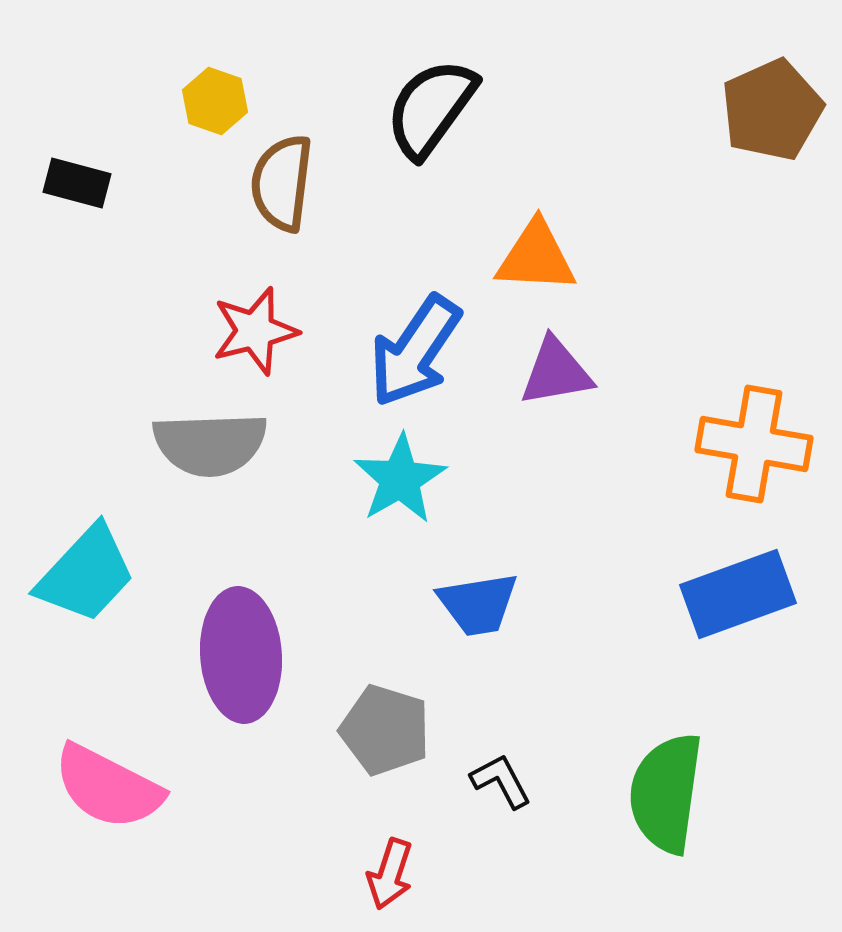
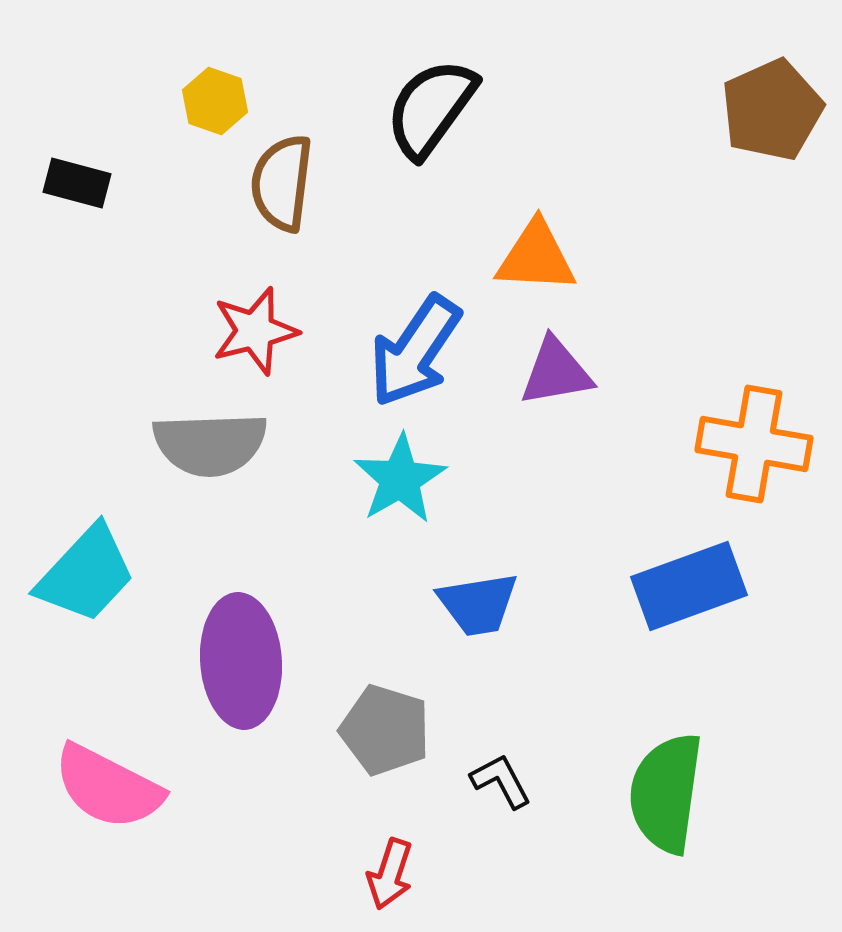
blue rectangle: moved 49 px left, 8 px up
purple ellipse: moved 6 px down
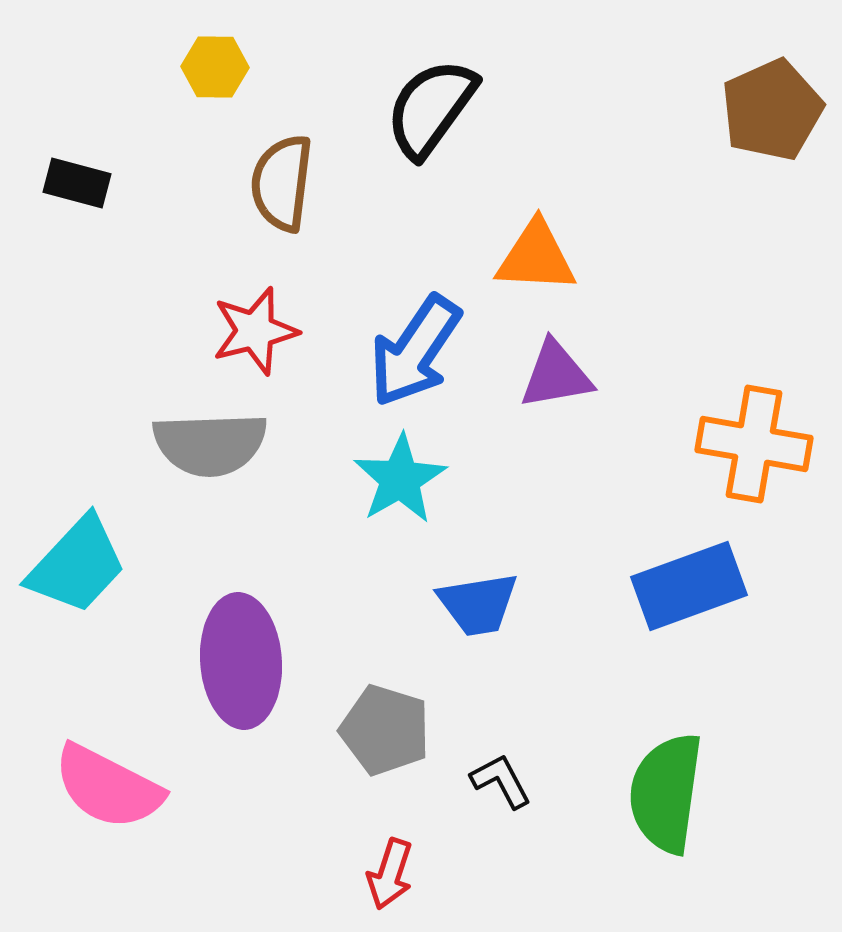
yellow hexagon: moved 34 px up; rotated 18 degrees counterclockwise
purple triangle: moved 3 px down
cyan trapezoid: moved 9 px left, 9 px up
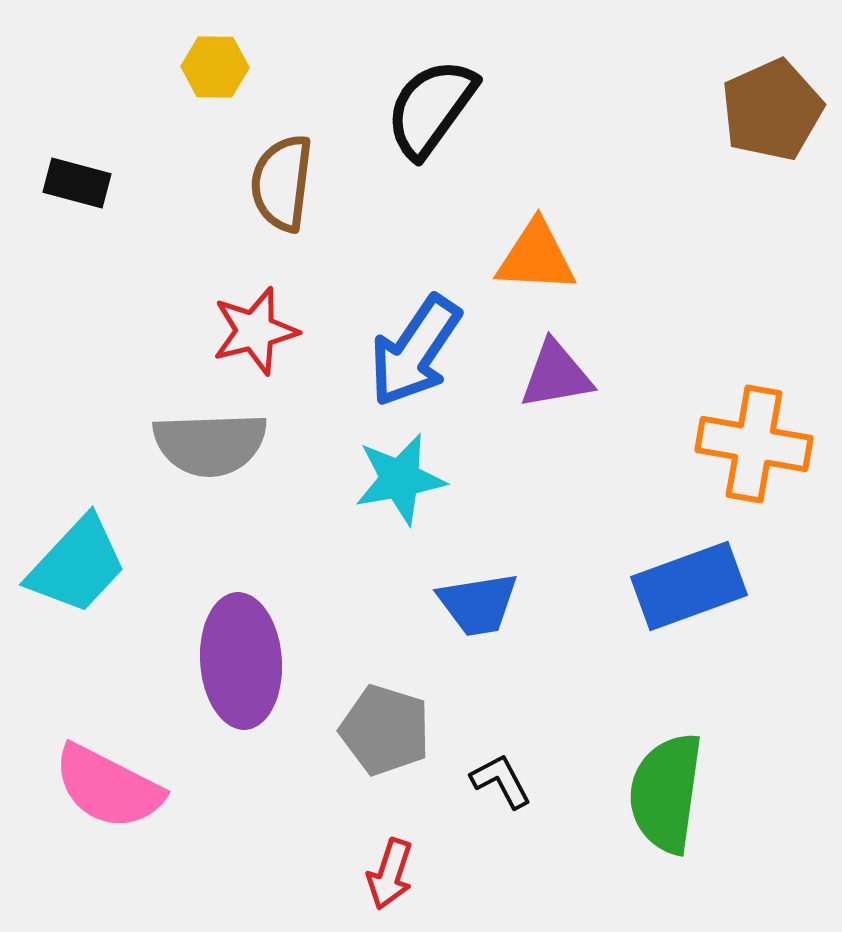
cyan star: rotated 20 degrees clockwise
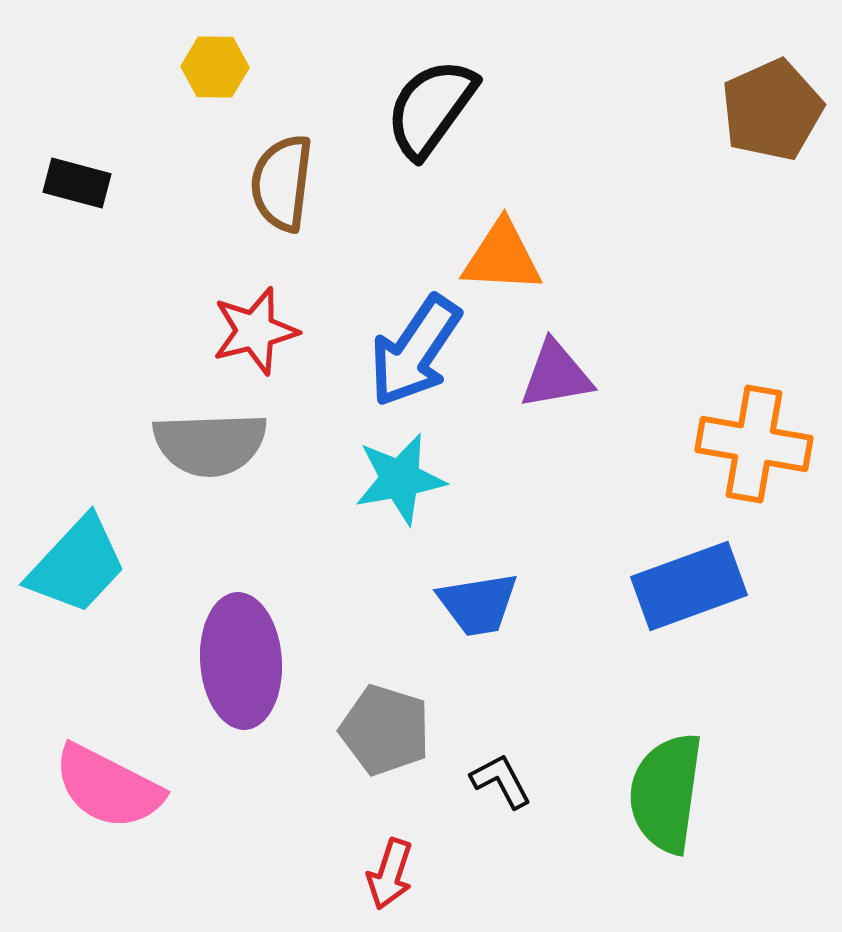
orange triangle: moved 34 px left
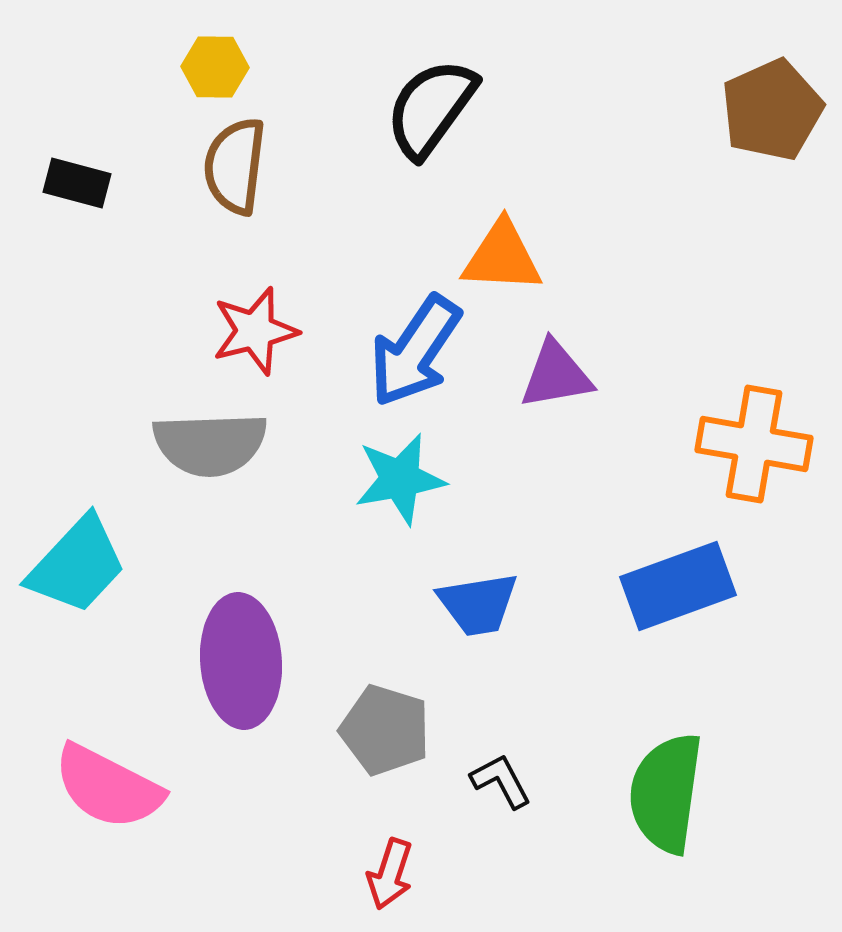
brown semicircle: moved 47 px left, 17 px up
blue rectangle: moved 11 px left
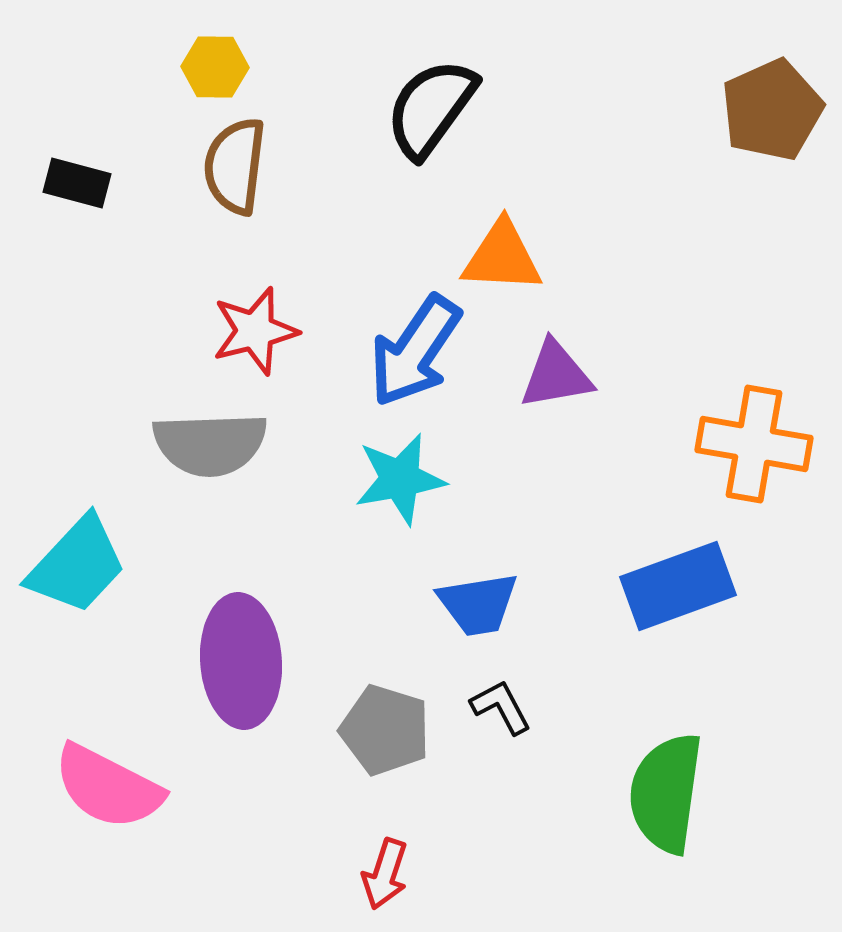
black L-shape: moved 74 px up
red arrow: moved 5 px left
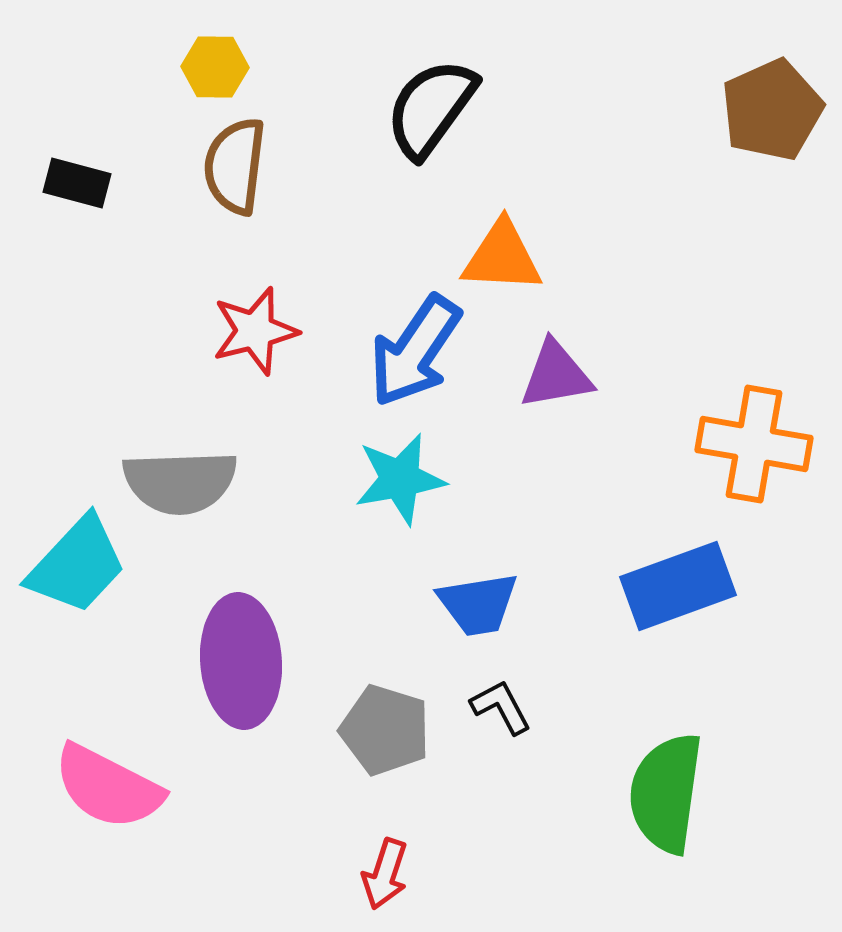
gray semicircle: moved 30 px left, 38 px down
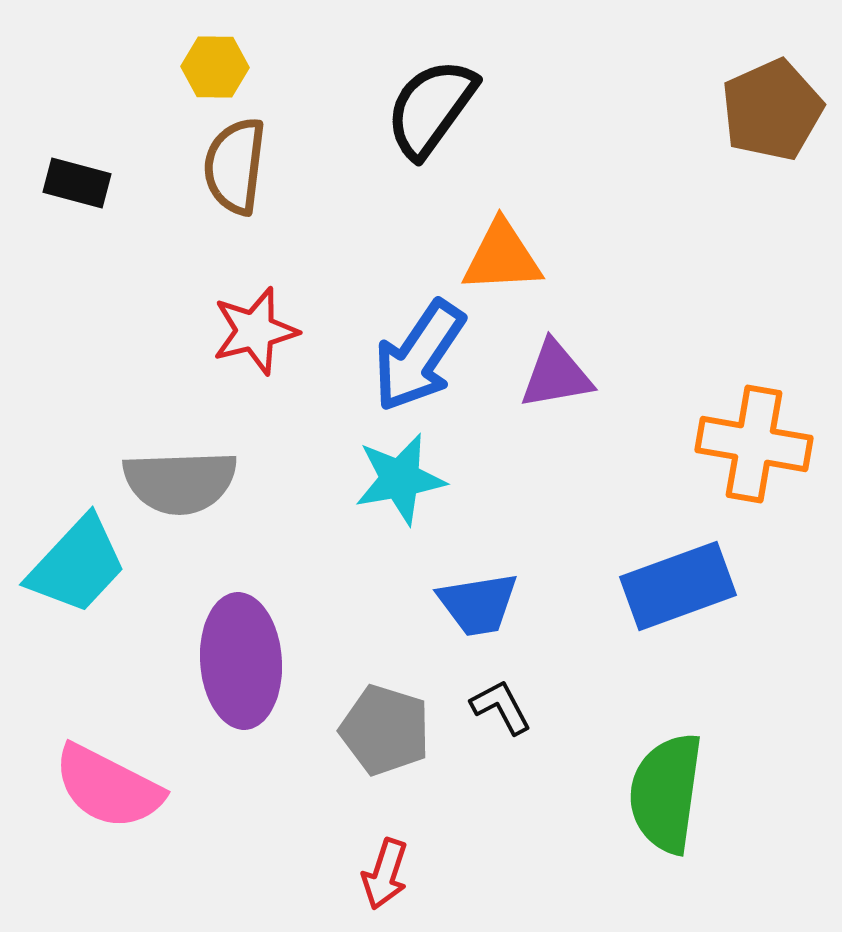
orange triangle: rotated 6 degrees counterclockwise
blue arrow: moved 4 px right, 5 px down
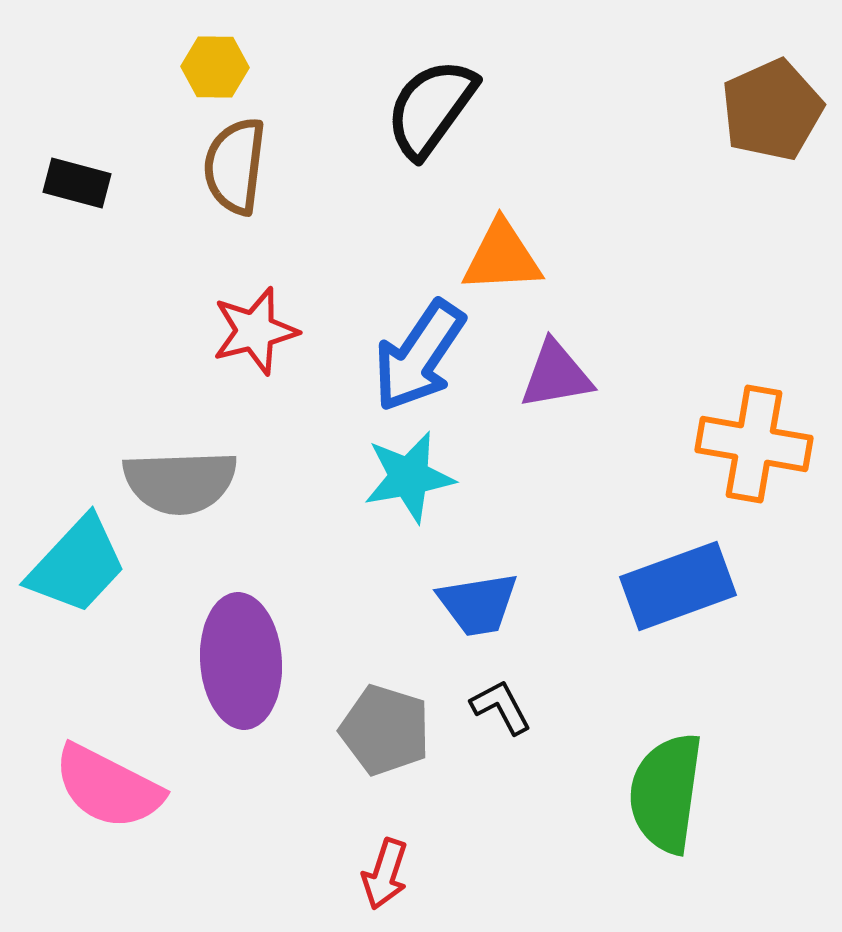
cyan star: moved 9 px right, 2 px up
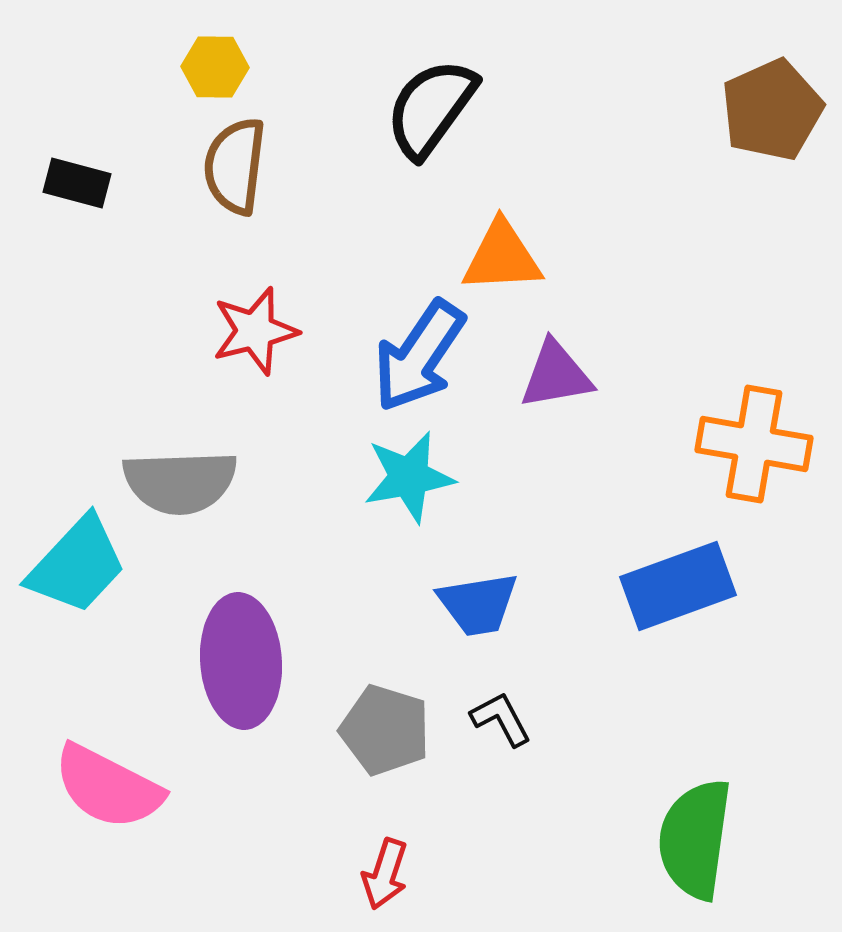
black L-shape: moved 12 px down
green semicircle: moved 29 px right, 46 px down
